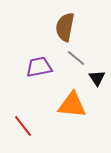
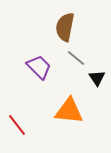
purple trapezoid: rotated 56 degrees clockwise
orange triangle: moved 3 px left, 6 px down
red line: moved 6 px left, 1 px up
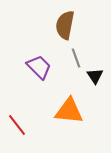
brown semicircle: moved 2 px up
gray line: rotated 30 degrees clockwise
black triangle: moved 2 px left, 2 px up
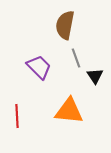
red line: moved 9 px up; rotated 35 degrees clockwise
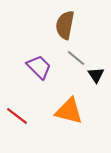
gray line: rotated 30 degrees counterclockwise
black triangle: moved 1 px right, 1 px up
orange triangle: rotated 8 degrees clockwise
red line: rotated 50 degrees counterclockwise
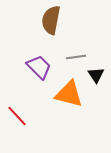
brown semicircle: moved 14 px left, 5 px up
gray line: moved 1 px up; rotated 48 degrees counterclockwise
orange triangle: moved 17 px up
red line: rotated 10 degrees clockwise
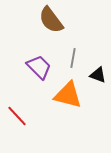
brown semicircle: rotated 48 degrees counterclockwise
gray line: moved 3 px left, 1 px down; rotated 72 degrees counterclockwise
black triangle: moved 2 px right; rotated 36 degrees counterclockwise
orange triangle: moved 1 px left, 1 px down
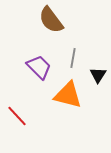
black triangle: rotated 42 degrees clockwise
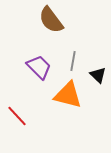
gray line: moved 3 px down
black triangle: rotated 18 degrees counterclockwise
